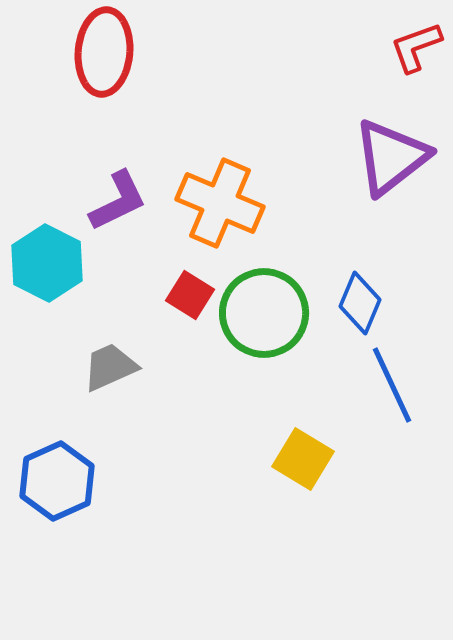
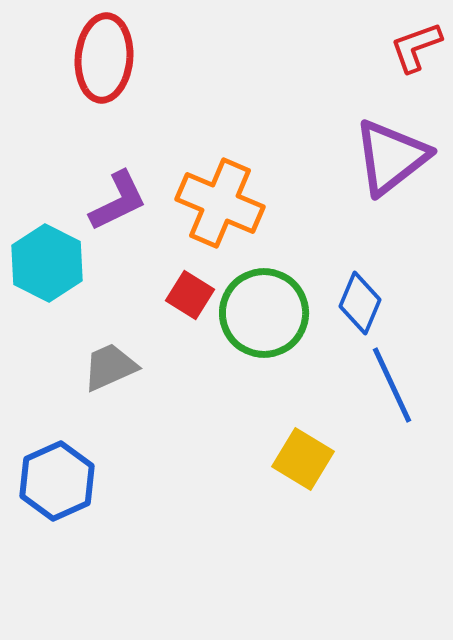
red ellipse: moved 6 px down
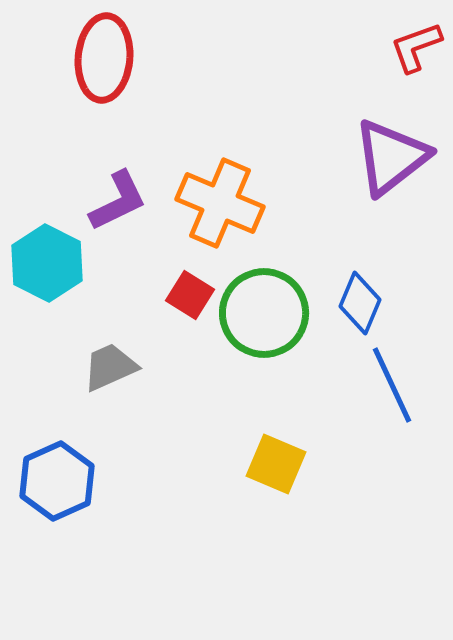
yellow square: moved 27 px left, 5 px down; rotated 8 degrees counterclockwise
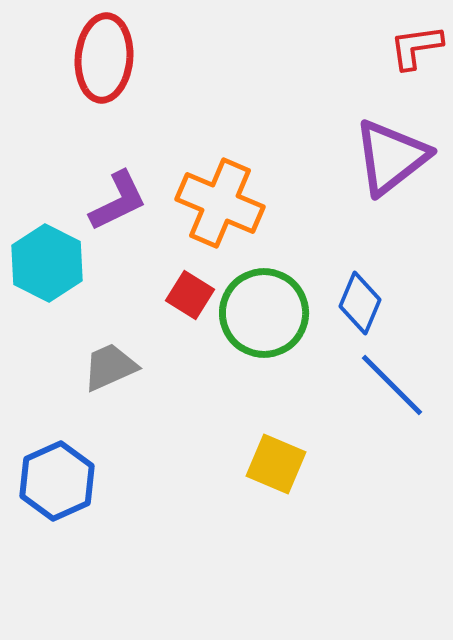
red L-shape: rotated 12 degrees clockwise
blue line: rotated 20 degrees counterclockwise
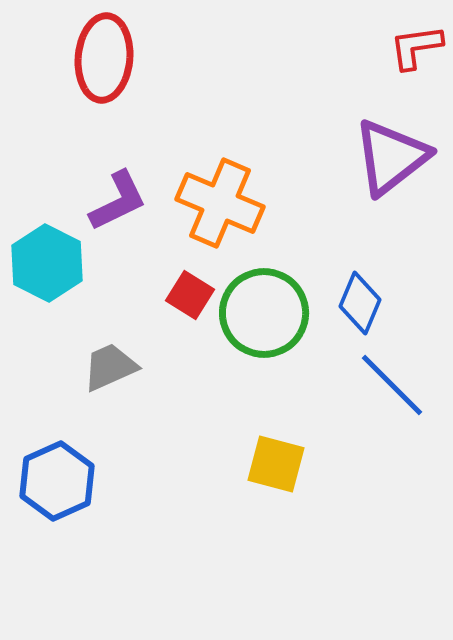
yellow square: rotated 8 degrees counterclockwise
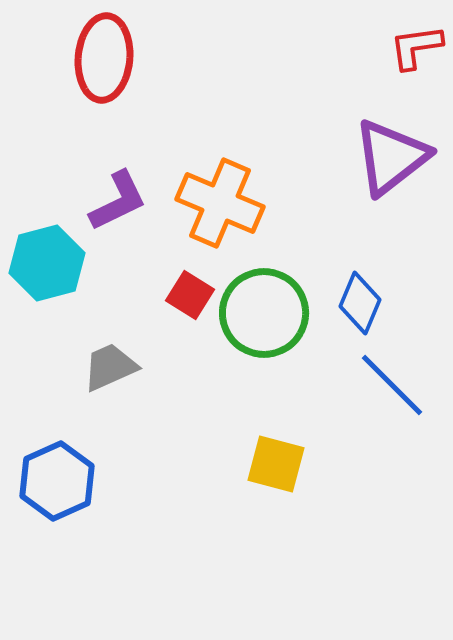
cyan hexagon: rotated 18 degrees clockwise
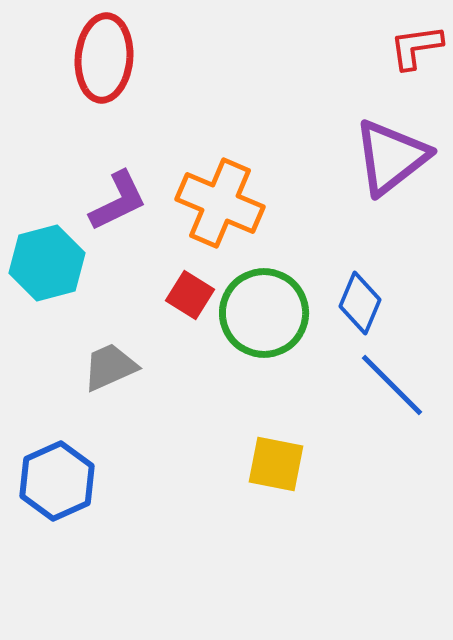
yellow square: rotated 4 degrees counterclockwise
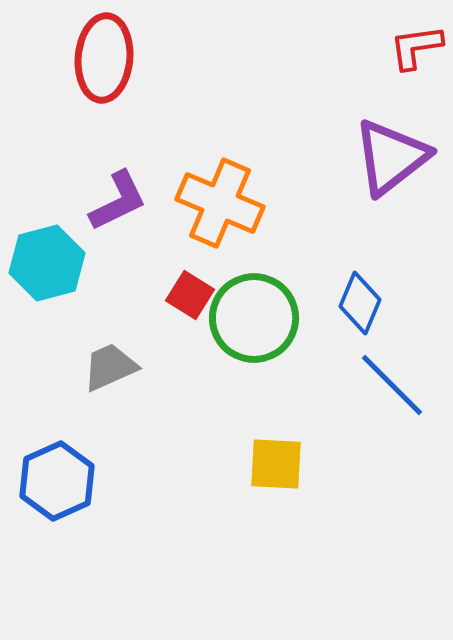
green circle: moved 10 px left, 5 px down
yellow square: rotated 8 degrees counterclockwise
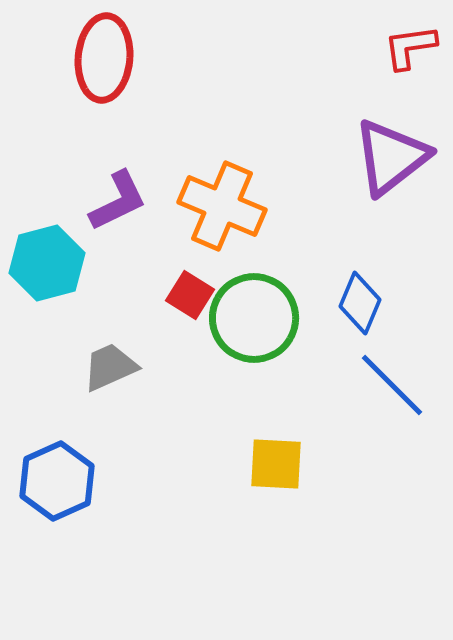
red L-shape: moved 6 px left
orange cross: moved 2 px right, 3 px down
